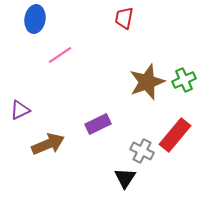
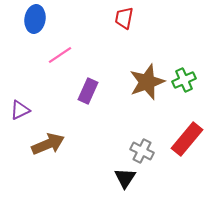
purple rectangle: moved 10 px left, 33 px up; rotated 40 degrees counterclockwise
red rectangle: moved 12 px right, 4 px down
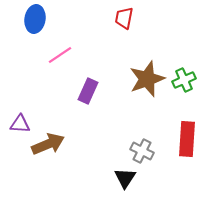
brown star: moved 3 px up
purple triangle: moved 14 px down; rotated 30 degrees clockwise
red rectangle: rotated 36 degrees counterclockwise
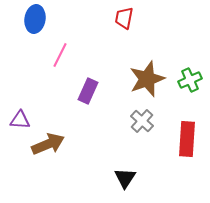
pink line: rotated 30 degrees counterclockwise
green cross: moved 6 px right
purple triangle: moved 4 px up
gray cross: moved 30 px up; rotated 15 degrees clockwise
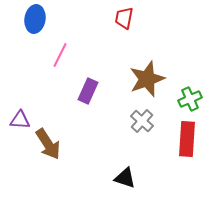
green cross: moved 19 px down
brown arrow: rotated 80 degrees clockwise
black triangle: rotated 45 degrees counterclockwise
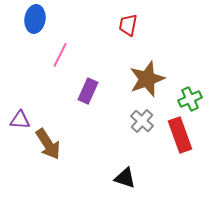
red trapezoid: moved 4 px right, 7 px down
red rectangle: moved 7 px left, 4 px up; rotated 24 degrees counterclockwise
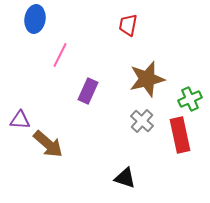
brown star: rotated 6 degrees clockwise
red rectangle: rotated 8 degrees clockwise
brown arrow: rotated 16 degrees counterclockwise
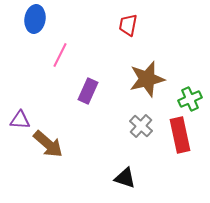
gray cross: moved 1 px left, 5 px down
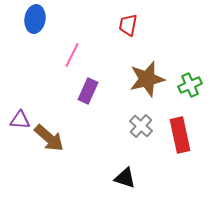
pink line: moved 12 px right
green cross: moved 14 px up
brown arrow: moved 1 px right, 6 px up
